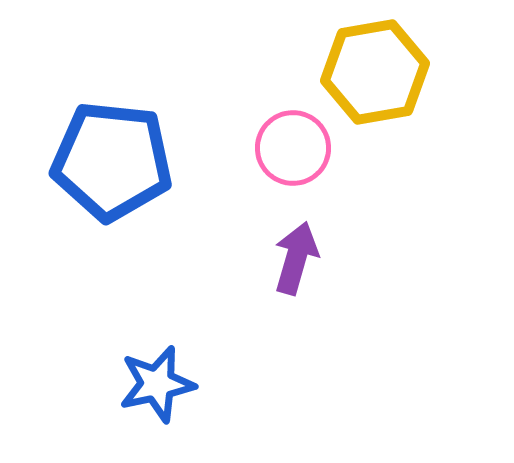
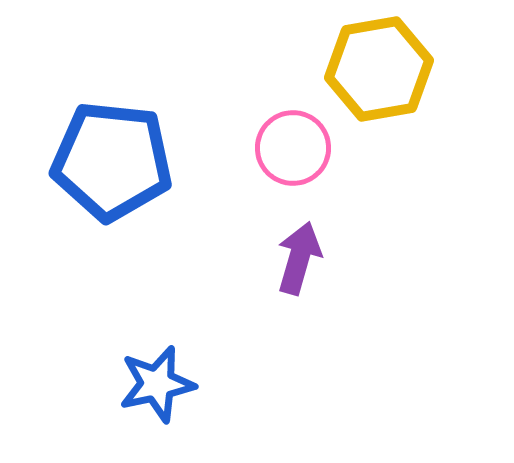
yellow hexagon: moved 4 px right, 3 px up
purple arrow: moved 3 px right
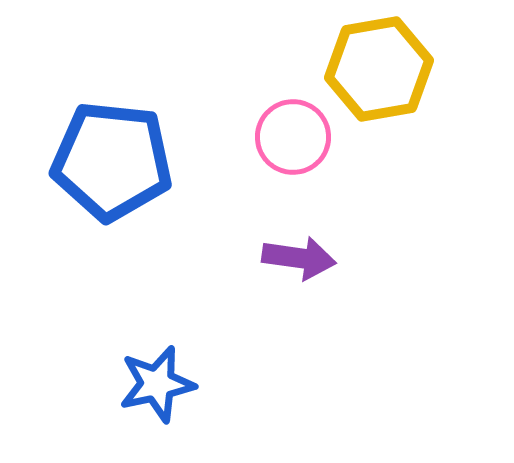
pink circle: moved 11 px up
purple arrow: rotated 82 degrees clockwise
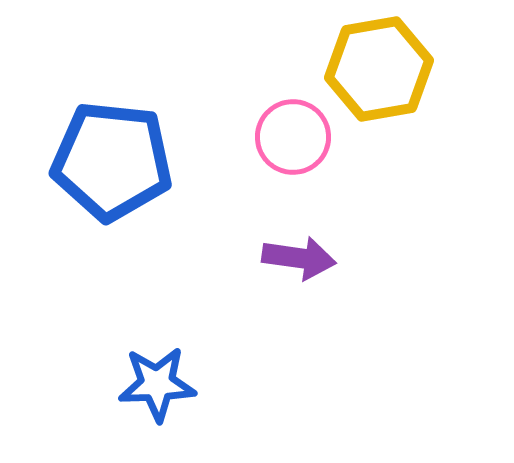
blue star: rotated 10 degrees clockwise
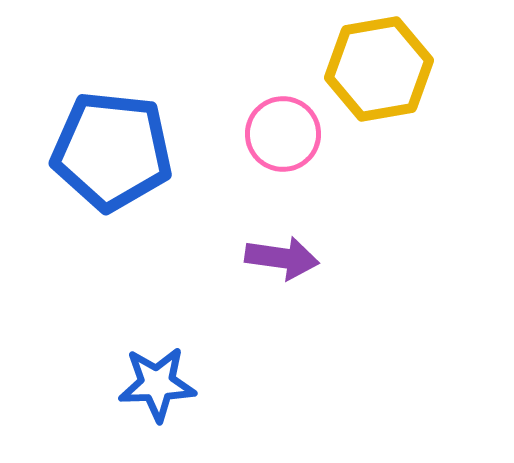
pink circle: moved 10 px left, 3 px up
blue pentagon: moved 10 px up
purple arrow: moved 17 px left
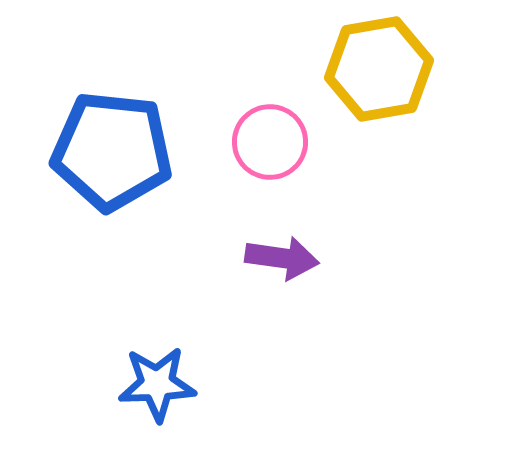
pink circle: moved 13 px left, 8 px down
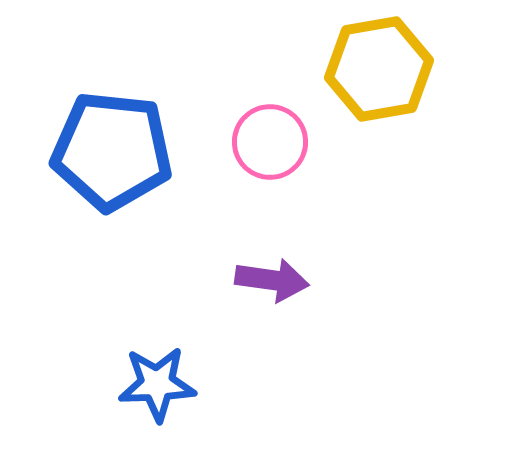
purple arrow: moved 10 px left, 22 px down
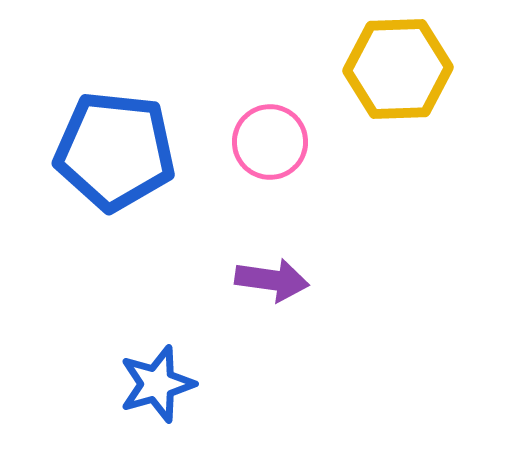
yellow hexagon: moved 19 px right; rotated 8 degrees clockwise
blue pentagon: moved 3 px right
blue star: rotated 14 degrees counterclockwise
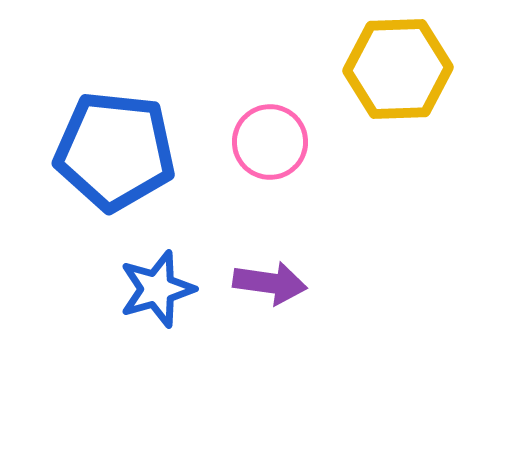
purple arrow: moved 2 px left, 3 px down
blue star: moved 95 px up
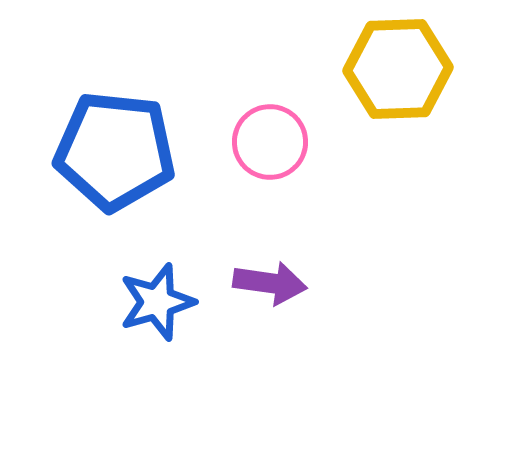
blue star: moved 13 px down
